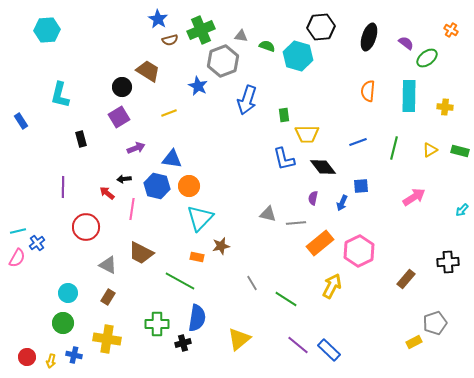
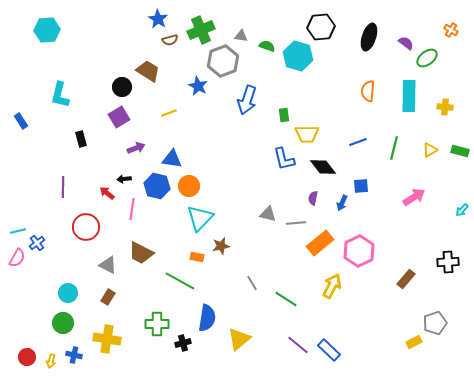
blue semicircle at (197, 318): moved 10 px right
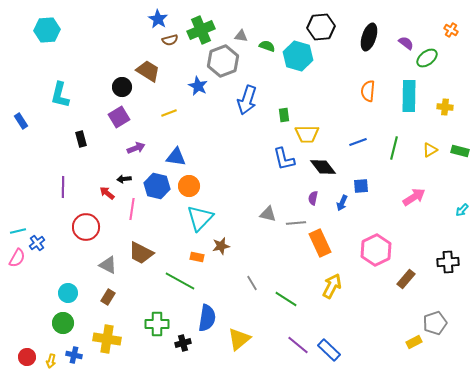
blue triangle at (172, 159): moved 4 px right, 2 px up
orange rectangle at (320, 243): rotated 76 degrees counterclockwise
pink hexagon at (359, 251): moved 17 px right, 1 px up
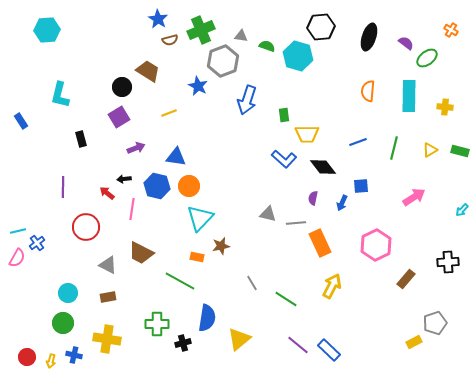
blue L-shape at (284, 159): rotated 35 degrees counterclockwise
pink hexagon at (376, 250): moved 5 px up
brown rectangle at (108, 297): rotated 49 degrees clockwise
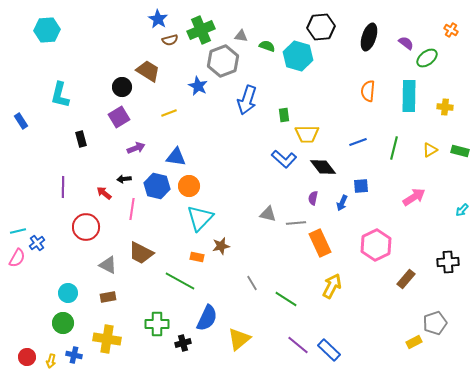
red arrow at (107, 193): moved 3 px left
blue semicircle at (207, 318): rotated 16 degrees clockwise
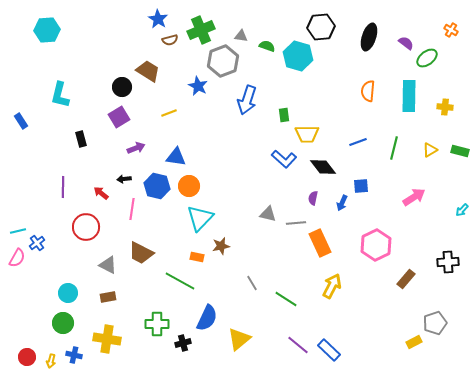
red arrow at (104, 193): moved 3 px left
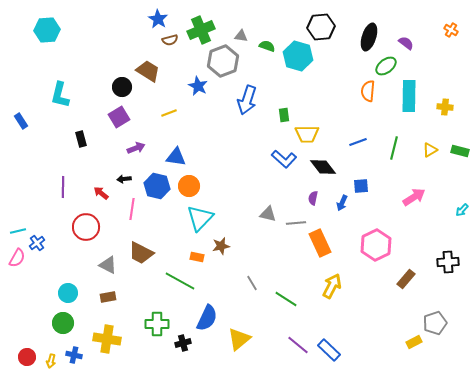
green ellipse at (427, 58): moved 41 px left, 8 px down
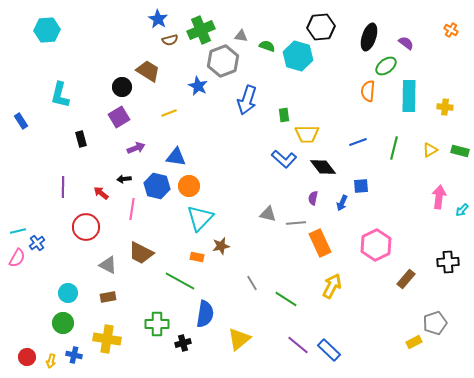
pink arrow at (414, 197): moved 25 px right; rotated 50 degrees counterclockwise
blue semicircle at (207, 318): moved 2 px left, 4 px up; rotated 16 degrees counterclockwise
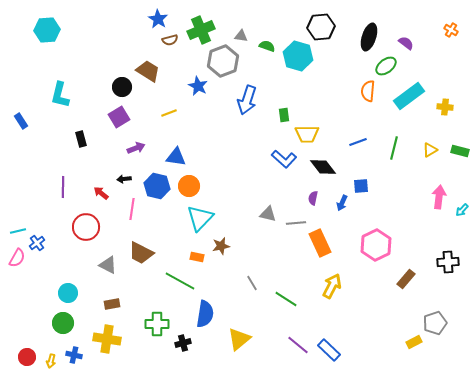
cyan rectangle at (409, 96): rotated 52 degrees clockwise
brown rectangle at (108, 297): moved 4 px right, 7 px down
